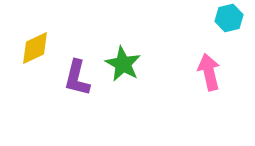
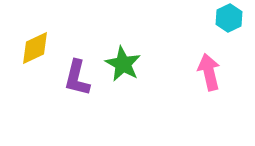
cyan hexagon: rotated 12 degrees counterclockwise
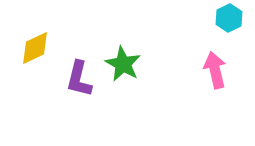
pink arrow: moved 6 px right, 2 px up
purple L-shape: moved 2 px right, 1 px down
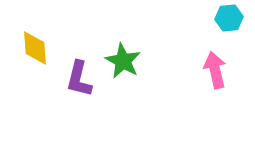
cyan hexagon: rotated 20 degrees clockwise
yellow diamond: rotated 69 degrees counterclockwise
green star: moved 3 px up
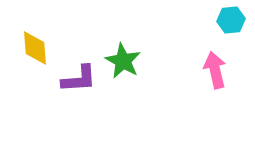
cyan hexagon: moved 2 px right, 2 px down
purple L-shape: rotated 108 degrees counterclockwise
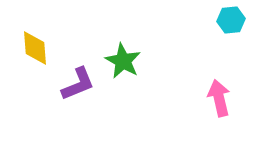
pink arrow: moved 4 px right, 28 px down
purple L-shape: moved 1 px left, 5 px down; rotated 18 degrees counterclockwise
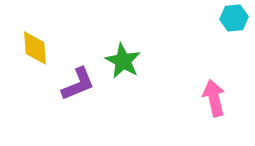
cyan hexagon: moved 3 px right, 2 px up
pink arrow: moved 5 px left
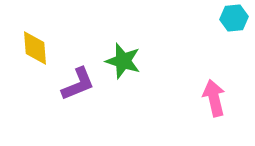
green star: rotated 12 degrees counterclockwise
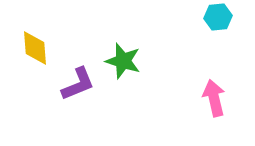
cyan hexagon: moved 16 px left, 1 px up
